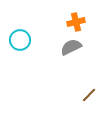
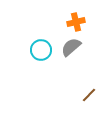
cyan circle: moved 21 px right, 10 px down
gray semicircle: rotated 15 degrees counterclockwise
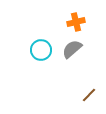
gray semicircle: moved 1 px right, 2 px down
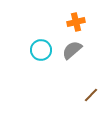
gray semicircle: moved 1 px down
brown line: moved 2 px right
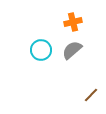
orange cross: moved 3 px left
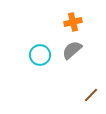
cyan circle: moved 1 px left, 5 px down
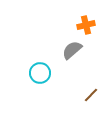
orange cross: moved 13 px right, 3 px down
cyan circle: moved 18 px down
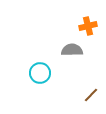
orange cross: moved 2 px right, 1 px down
gray semicircle: rotated 40 degrees clockwise
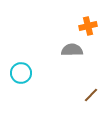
cyan circle: moved 19 px left
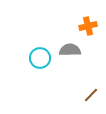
gray semicircle: moved 2 px left
cyan circle: moved 19 px right, 15 px up
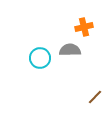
orange cross: moved 4 px left, 1 px down
brown line: moved 4 px right, 2 px down
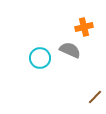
gray semicircle: rotated 25 degrees clockwise
